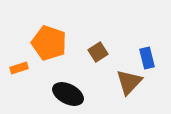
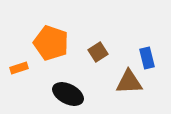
orange pentagon: moved 2 px right
brown triangle: rotated 44 degrees clockwise
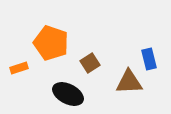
brown square: moved 8 px left, 11 px down
blue rectangle: moved 2 px right, 1 px down
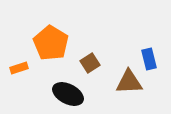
orange pentagon: rotated 12 degrees clockwise
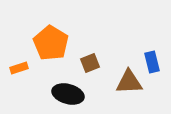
blue rectangle: moved 3 px right, 3 px down
brown square: rotated 12 degrees clockwise
black ellipse: rotated 12 degrees counterclockwise
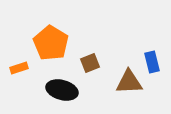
black ellipse: moved 6 px left, 4 px up
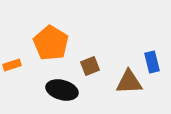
brown square: moved 3 px down
orange rectangle: moved 7 px left, 3 px up
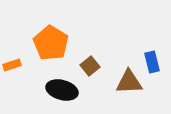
brown square: rotated 18 degrees counterclockwise
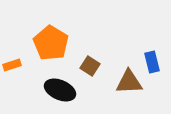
brown square: rotated 18 degrees counterclockwise
black ellipse: moved 2 px left; rotated 8 degrees clockwise
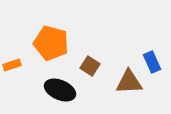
orange pentagon: rotated 16 degrees counterclockwise
blue rectangle: rotated 10 degrees counterclockwise
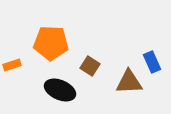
orange pentagon: rotated 12 degrees counterclockwise
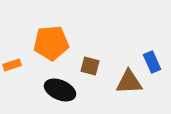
orange pentagon: rotated 8 degrees counterclockwise
brown square: rotated 18 degrees counterclockwise
